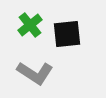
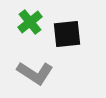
green cross: moved 3 px up
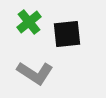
green cross: moved 1 px left
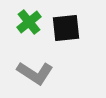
black square: moved 1 px left, 6 px up
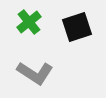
black square: moved 11 px right, 1 px up; rotated 12 degrees counterclockwise
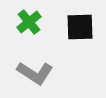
black square: moved 3 px right; rotated 16 degrees clockwise
